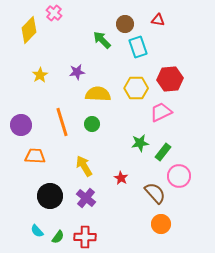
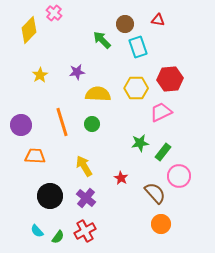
red cross: moved 6 px up; rotated 30 degrees counterclockwise
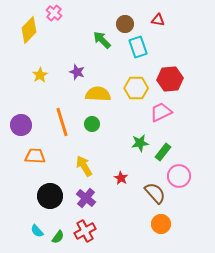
purple star: rotated 28 degrees clockwise
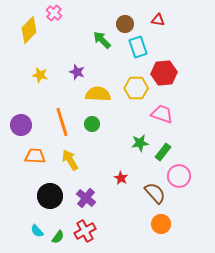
yellow star: rotated 28 degrees counterclockwise
red hexagon: moved 6 px left, 6 px up
pink trapezoid: moved 1 px right, 2 px down; rotated 45 degrees clockwise
yellow arrow: moved 14 px left, 6 px up
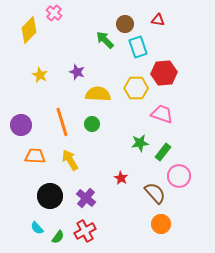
green arrow: moved 3 px right
yellow star: rotated 14 degrees clockwise
cyan semicircle: moved 3 px up
